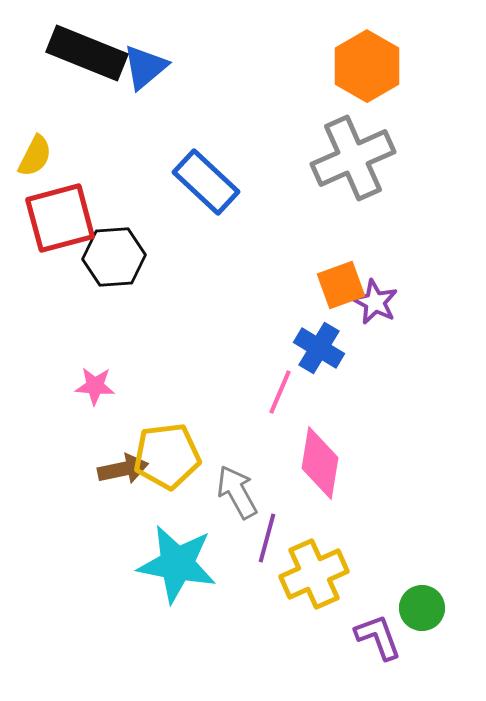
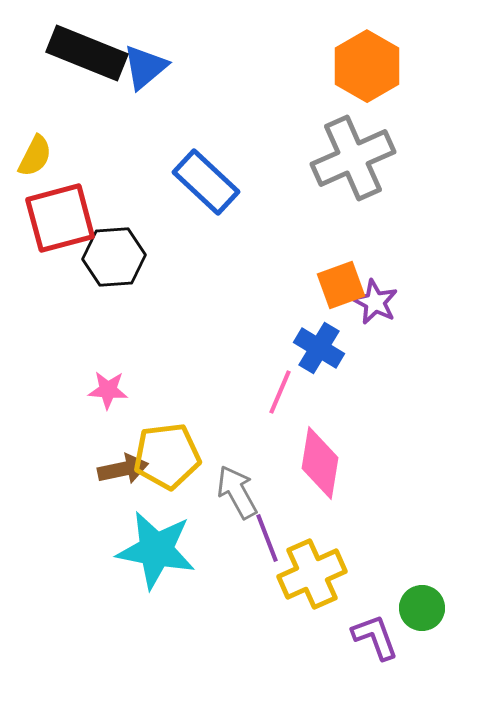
pink star: moved 13 px right, 4 px down
purple line: rotated 36 degrees counterclockwise
cyan star: moved 21 px left, 14 px up
yellow cross: moved 2 px left
purple L-shape: moved 3 px left
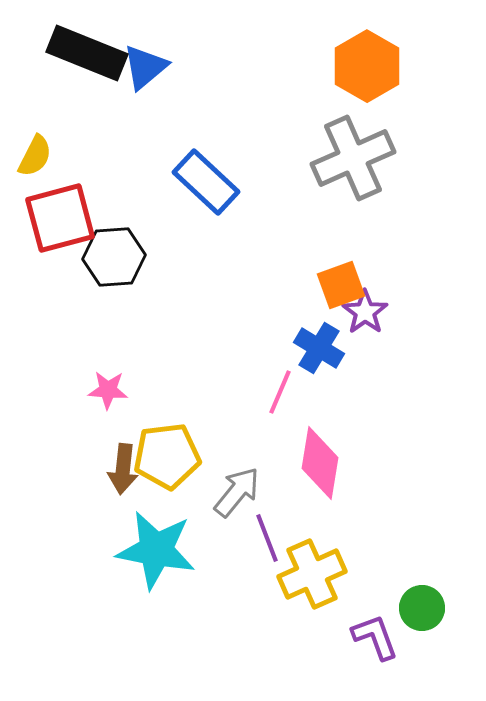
purple star: moved 10 px left, 10 px down; rotated 9 degrees clockwise
brown arrow: rotated 108 degrees clockwise
gray arrow: rotated 68 degrees clockwise
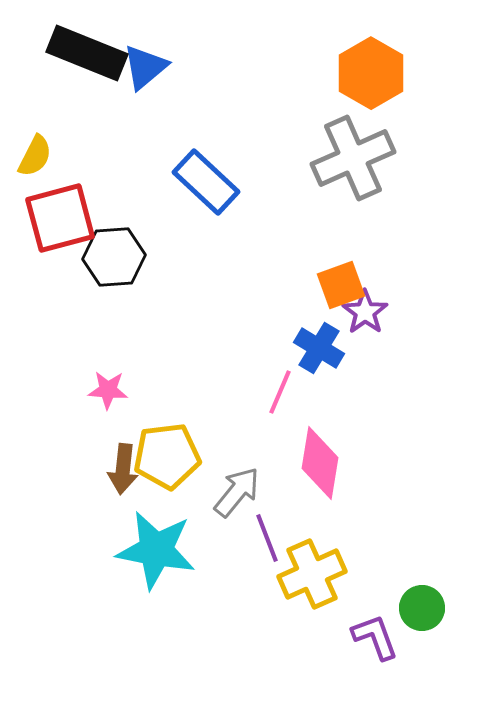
orange hexagon: moved 4 px right, 7 px down
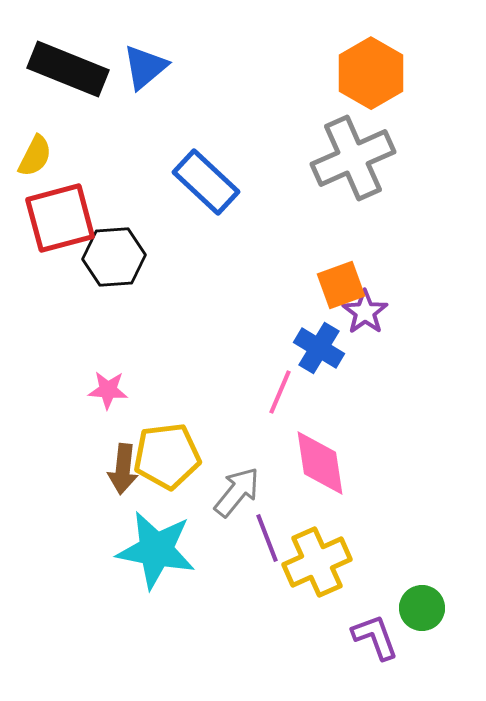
black rectangle: moved 19 px left, 16 px down
pink diamond: rotated 18 degrees counterclockwise
yellow cross: moved 5 px right, 12 px up
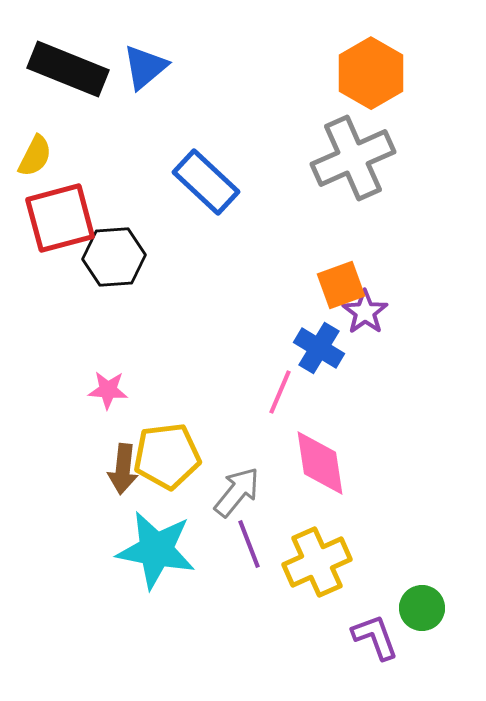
purple line: moved 18 px left, 6 px down
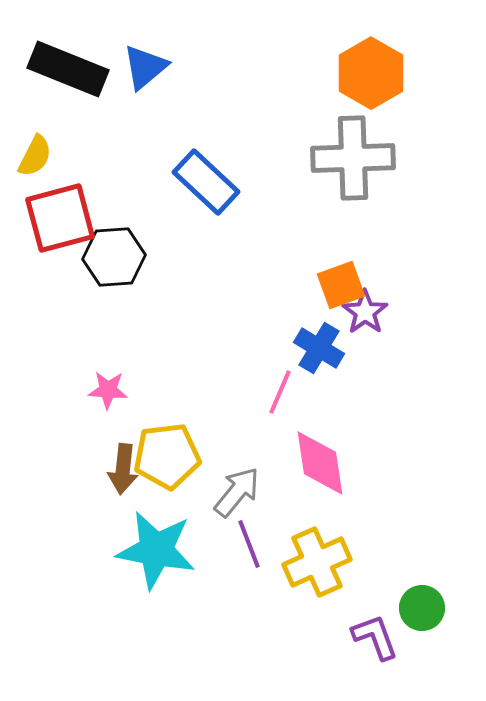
gray cross: rotated 22 degrees clockwise
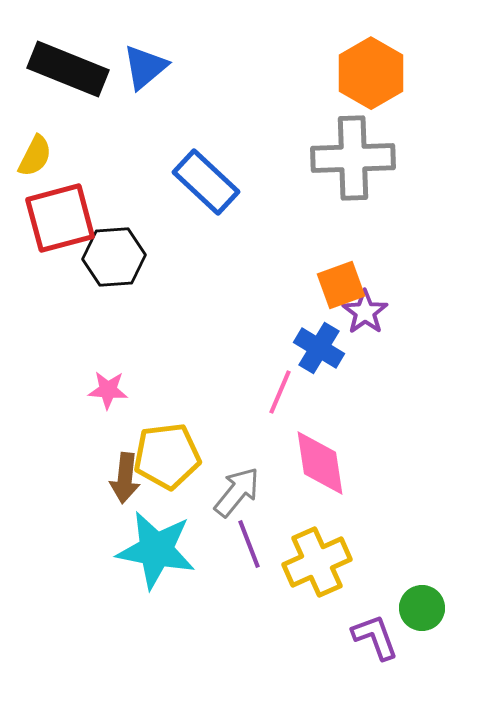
brown arrow: moved 2 px right, 9 px down
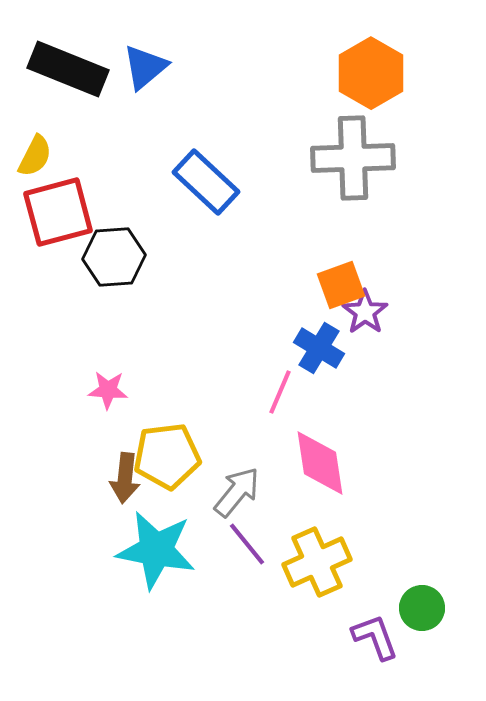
red square: moved 2 px left, 6 px up
purple line: moved 2 px left; rotated 18 degrees counterclockwise
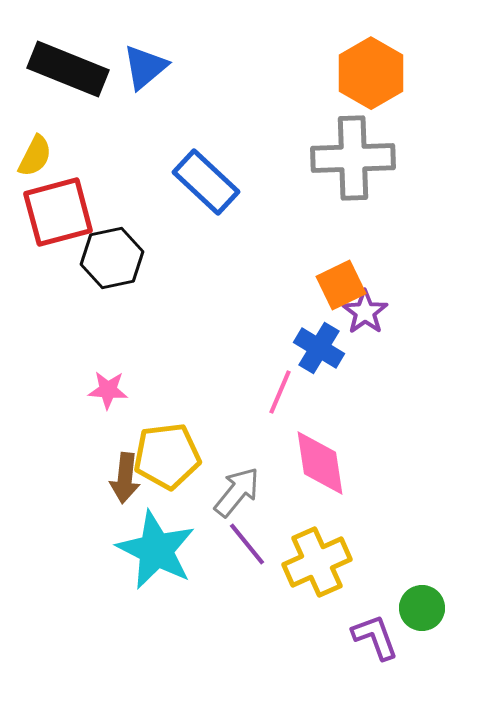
black hexagon: moved 2 px left, 1 px down; rotated 8 degrees counterclockwise
orange square: rotated 6 degrees counterclockwise
cyan star: rotated 16 degrees clockwise
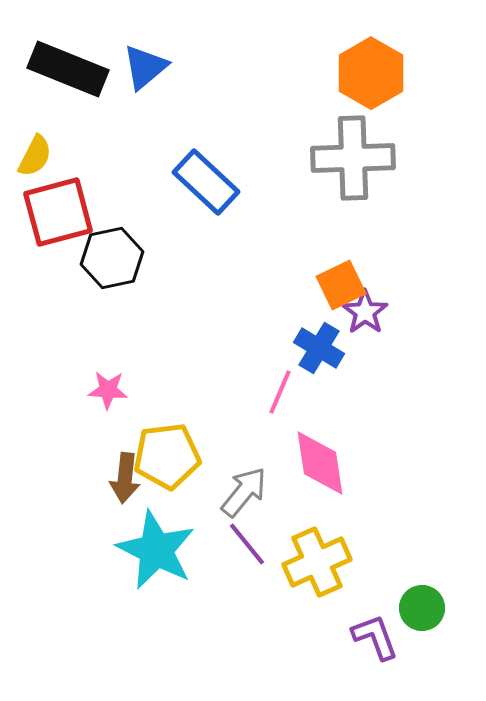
gray arrow: moved 7 px right
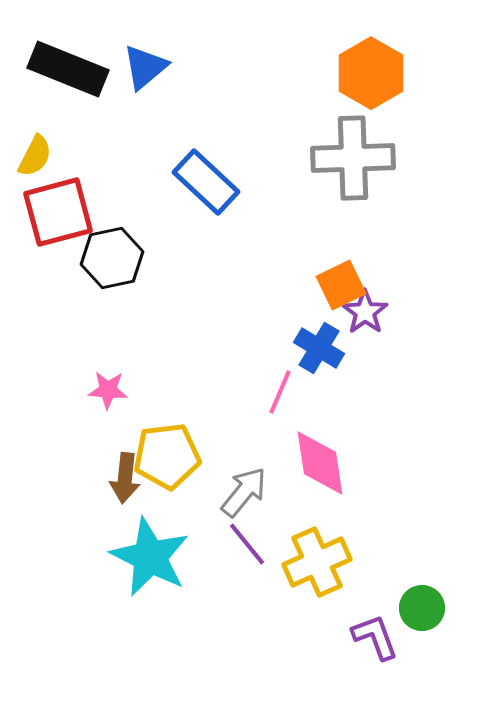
cyan star: moved 6 px left, 7 px down
